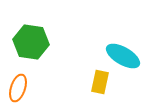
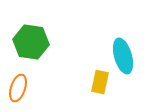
cyan ellipse: rotated 44 degrees clockwise
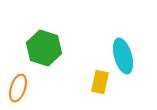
green hexagon: moved 13 px right, 6 px down; rotated 8 degrees clockwise
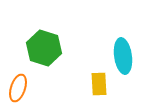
cyan ellipse: rotated 8 degrees clockwise
yellow rectangle: moved 1 px left, 2 px down; rotated 15 degrees counterclockwise
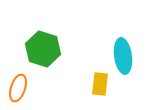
green hexagon: moved 1 px left, 1 px down
yellow rectangle: moved 1 px right; rotated 10 degrees clockwise
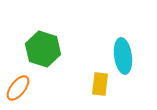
orange ellipse: rotated 20 degrees clockwise
